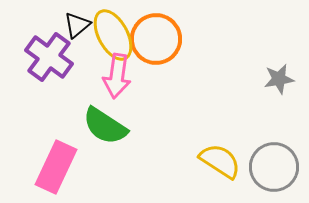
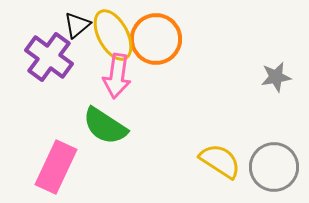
gray star: moved 3 px left, 2 px up
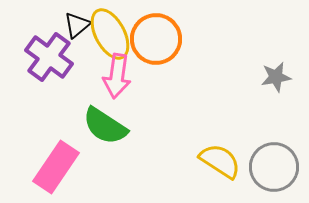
yellow ellipse: moved 3 px left, 1 px up
pink rectangle: rotated 9 degrees clockwise
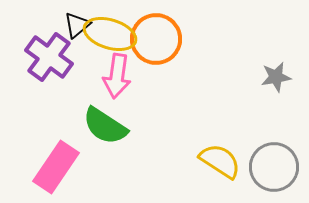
yellow ellipse: rotated 45 degrees counterclockwise
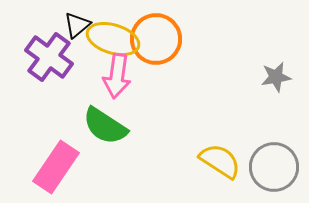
yellow ellipse: moved 3 px right, 5 px down
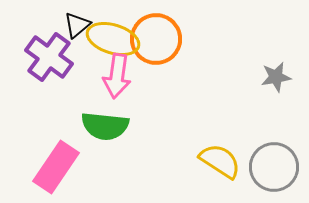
green semicircle: rotated 27 degrees counterclockwise
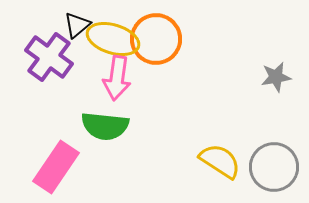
pink arrow: moved 2 px down
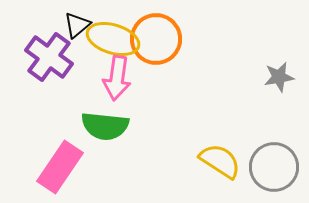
gray star: moved 3 px right
pink rectangle: moved 4 px right
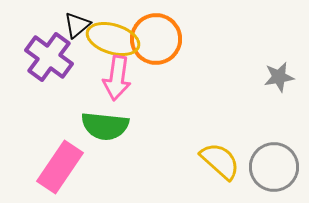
yellow semicircle: rotated 9 degrees clockwise
